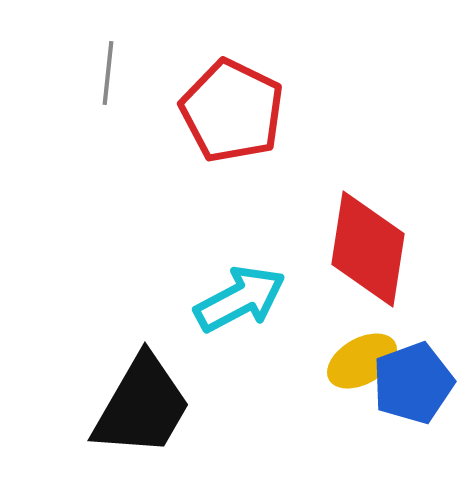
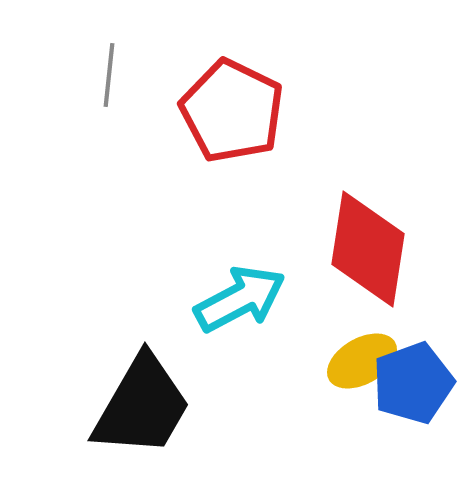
gray line: moved 1 px right, 2 px down
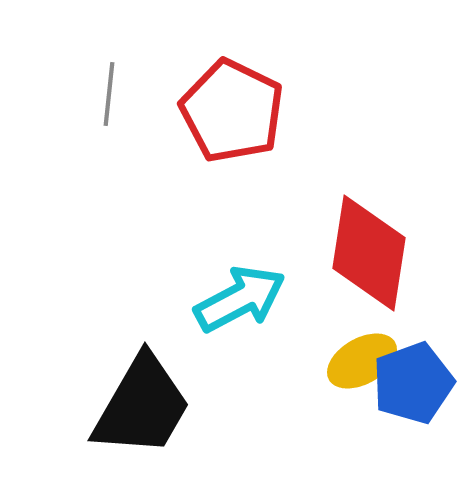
gray line: moved 19 px down
red diamond: moved 1 px right, 4 px down
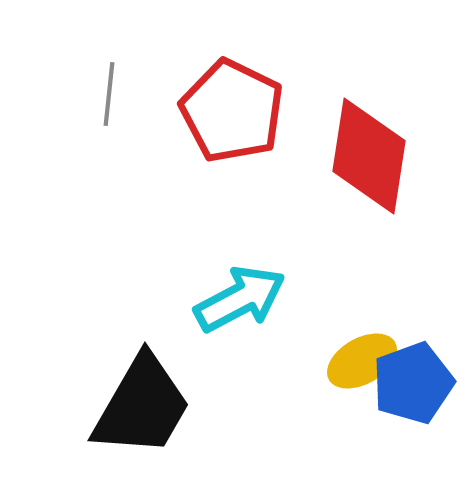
red diamond: moved 97 px up
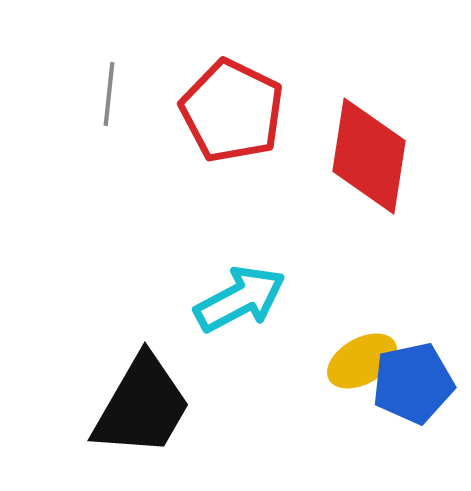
blue pentagon: rotated 8 degrees clockwise
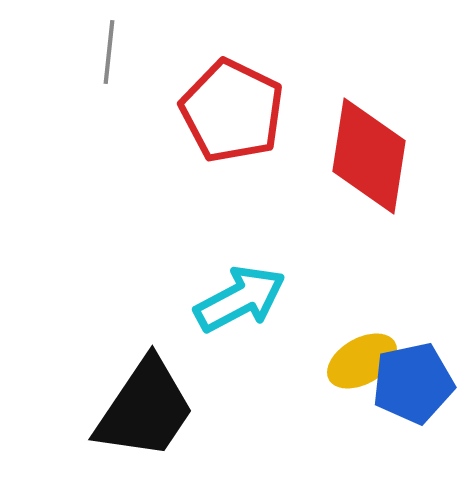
gray line: moved 42 px up
black trapezoid: moved 3 px right, 3 px down; rotated 4 degrees clockwise
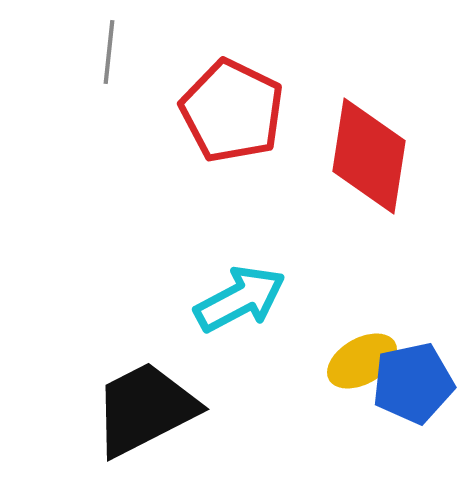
black trapezoid: rotated 151 degrees counterclockwise
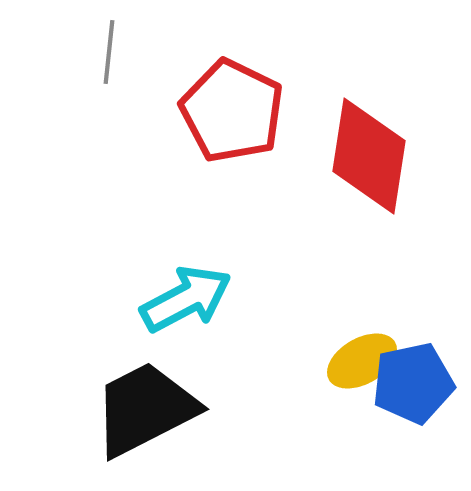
cyan arrow: moved 54 px left
